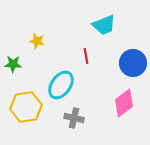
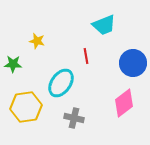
cyan ellipse: moved 2 px up
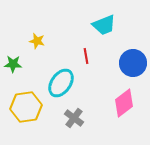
gray cross: rotated 24 degrees clockwise
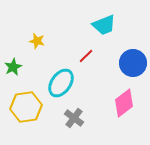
red line: rotated 56 degrees clockwise
green star: moved 3 px down; rotated 30 degrees counterclockwise
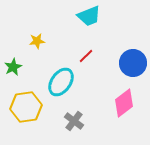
cyan trapezoid: moved 15 px left, 9 px up
yellow star: rotated 21 degrees counterclockwise
cyan ellipse: moved 1 px up
gray cross: moved 3 px down
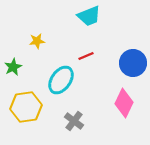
red line: rotated 21 degrees clockwise
cyan ellipse: moved 2 px up
pink diamond: rotated 28 degrees counterclockwise
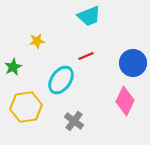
pink diamond: moved 1 px right, 2 px up
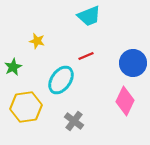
yellow star: rotated 21 degrees clockwise
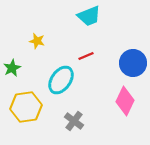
green star: moved 1 px left, 1 px down
